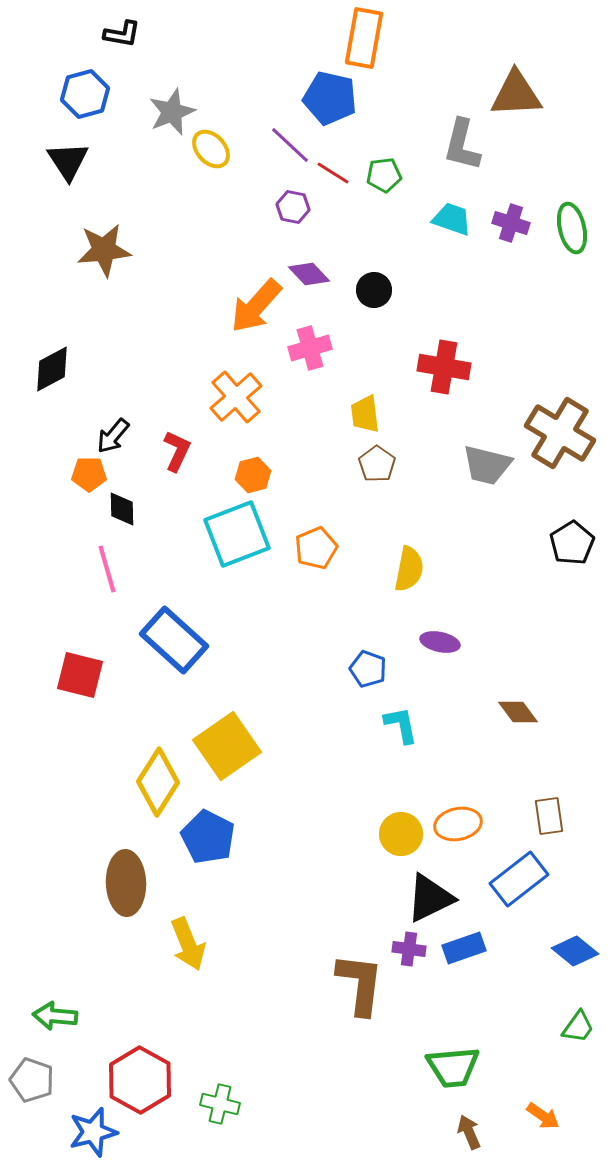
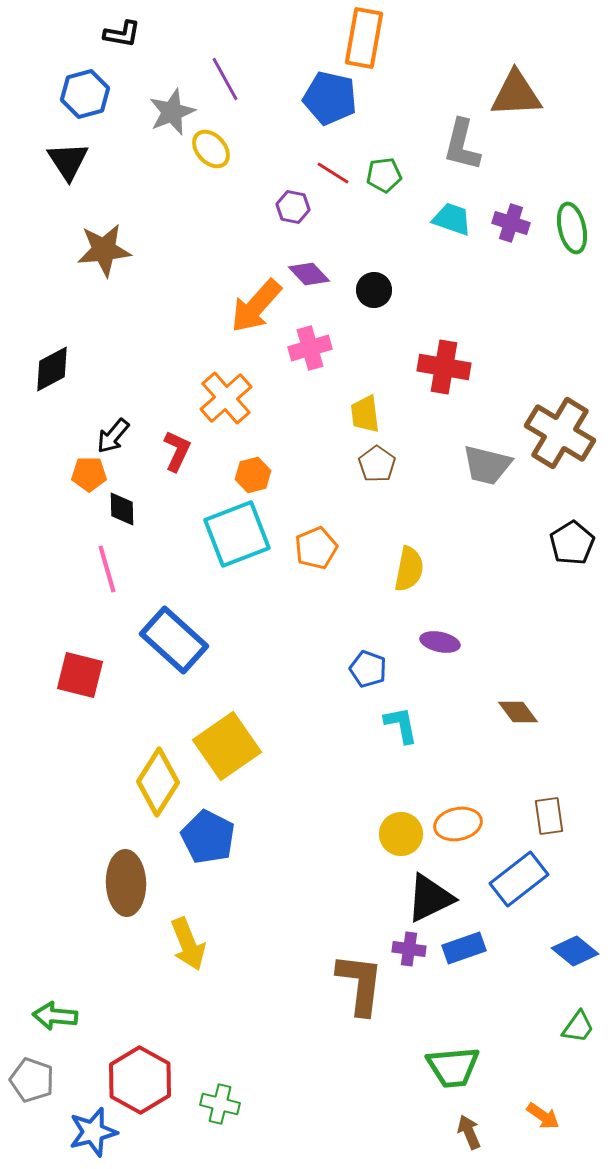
purple line at (290, 145): moved 65 px left, 66 px up; rotated 18 degrees clockwise
orange cross at (236, 397): moved 10 px left, 1 px down
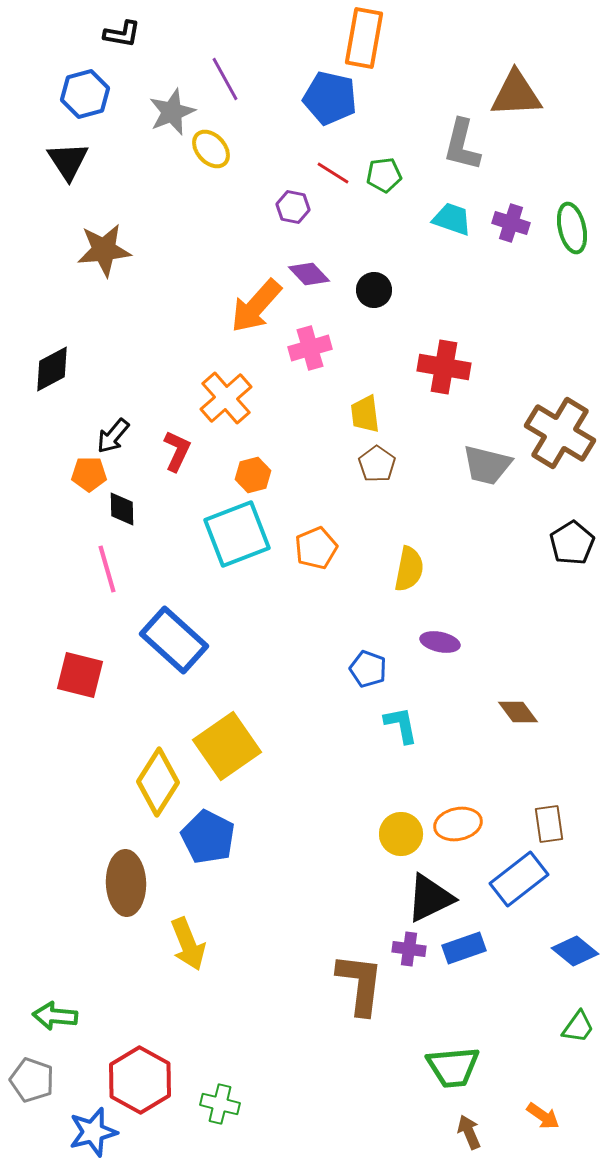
brown rectangle at (549, 816): moved 8 px down
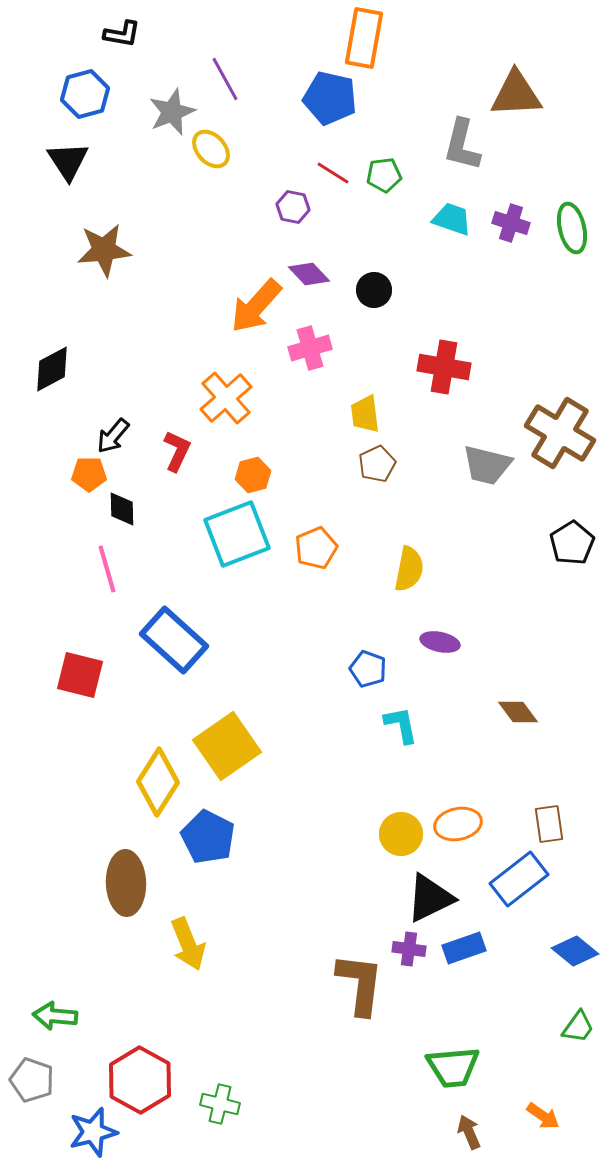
brown pentagon at (377, 464): rotated 12 degrees clockwise
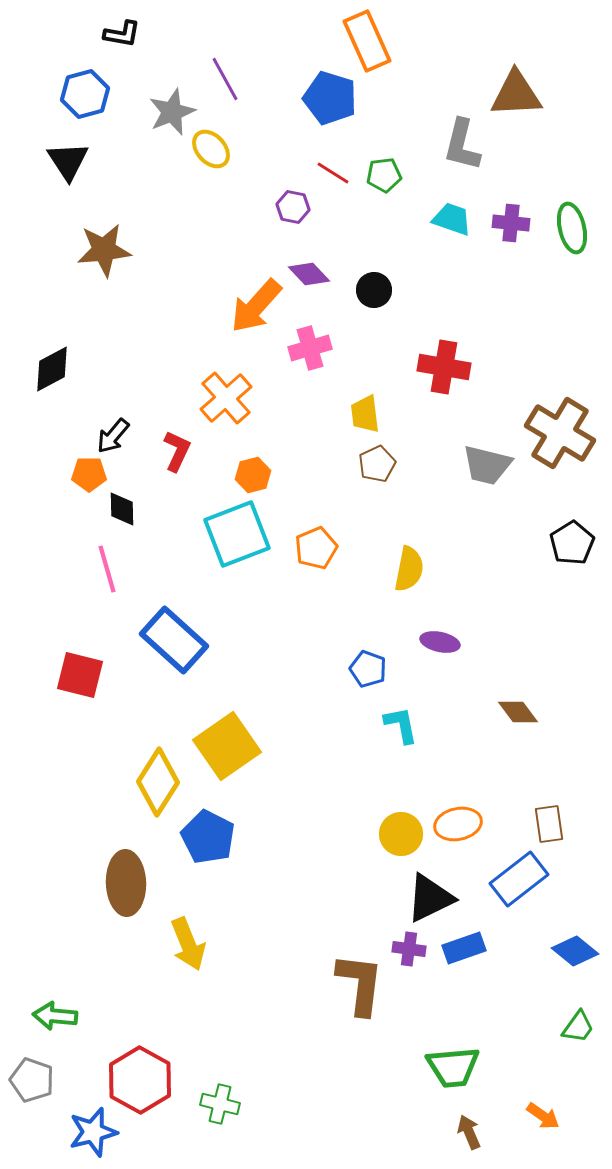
orange rectangle at (364, 38): moved 3 px right, 3 px down; rotated 34 degrees counterclockwise
blue pentagon at (330, 98): rotated 4 degrees clockwise
purple cross at (511, 223): rotated 12 degrees counterclockwise
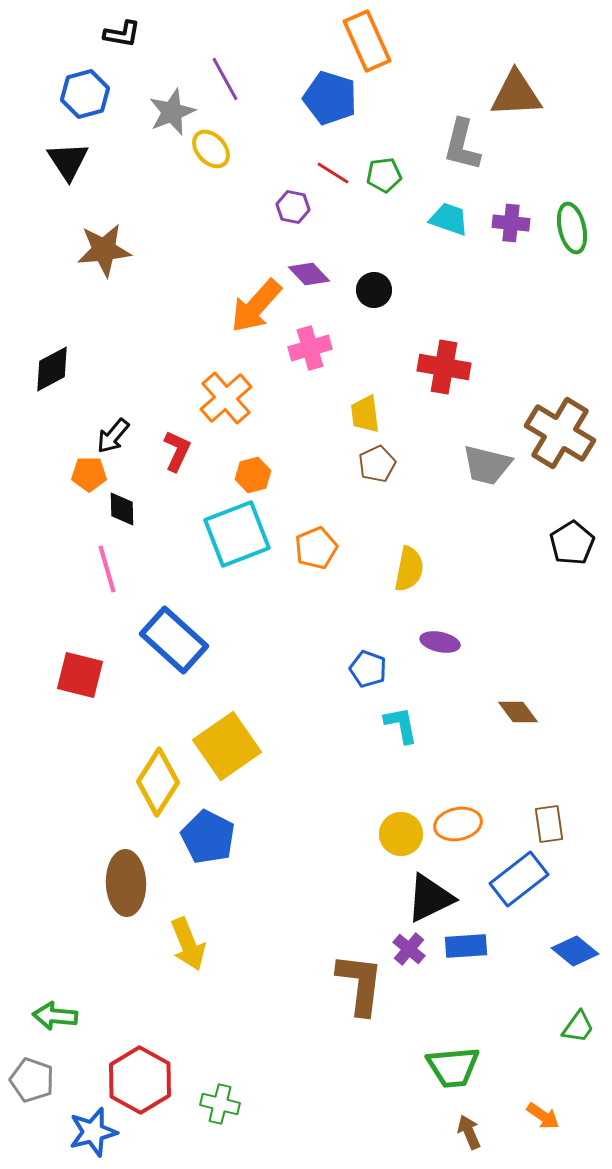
cyan trapezoid at (452, 219): moved 3 px left
blue rectangle at (464, 948): moved 2 px right, 2 px up; rotated 15 degrees clockwise
purple cross at (409, 949): rotated 32 degrees clockwise
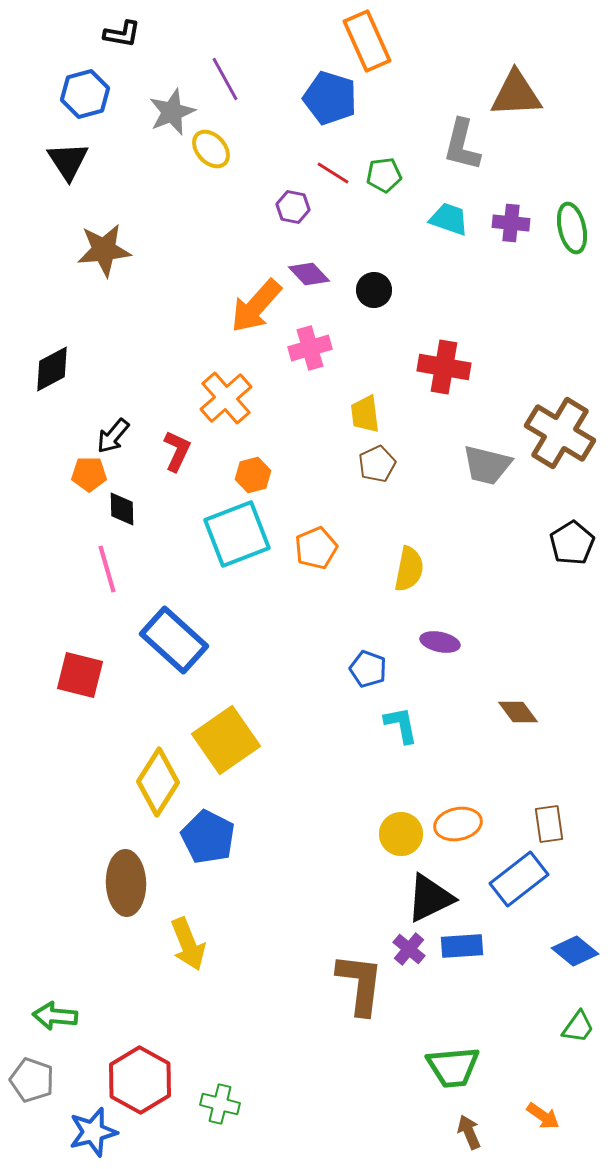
yellow square at (227, 746): moved 1 px left, 6 px up
blue rectangle at (466, 946): moved 4 px left
